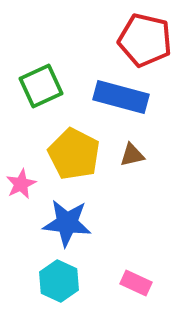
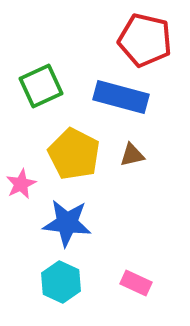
cyan hexagon: moved 2 px right, 1 px down
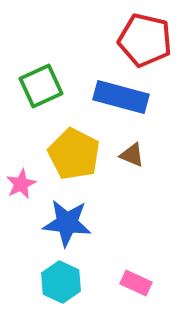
brown triangle: rotated 36 degrees clockwise
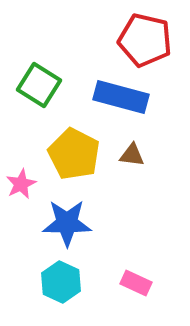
green square: moved 2 px left, 1 px up; rotated 33 degrees counterclockwise
brown triangle: rotated 16 degrees counterclockwise
blue star: rotated 6 degrees counterclockwise
